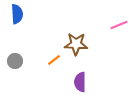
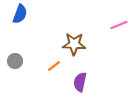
blue semicircle: moved 3 px right; rotated 24 degrees clockwise
brown star: moved 2 px left
orange line: moved 6 px down
purple semicircle: rotated 12 degrees clockwise
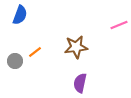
blue semicircle: moved 1 px down
brown star: moved 2 px right, 3 px down; rotated 10 degrees counterclockwise
orange line: moved 19 px left, 14 px up
purple semicircle: moved 1 px down
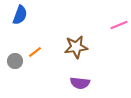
purple semicircle: rotated 96 degrees counterclockwise
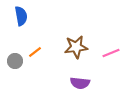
blue semicircle: moved 1 px right, 1 px down; rotated 30 degrees counterclockwise
pink line: moved 8 px left, 28 px down
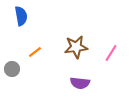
pink line: rotated 36 degrees counterclockwise
gray circle: moved 3 px left, 8 px down
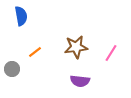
purple semicircle: moved 2 px up
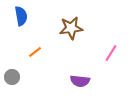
brown star: moved 5 px left, 19 px up
gray circle: moved 8 px down
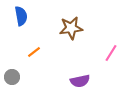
orange line: moved 1 px left
purple semicircle: rotated 18 degrees counterclockwise
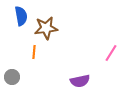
brown star: moved 25 px left
orange line: rotated 48 degrees counterclockwise
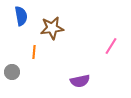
brown star: moved 6 px right
pink line: moved 7 px up
gray circle: moved 5 px up
